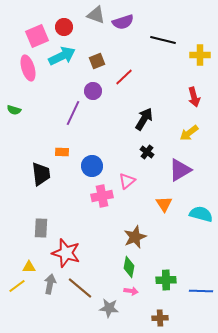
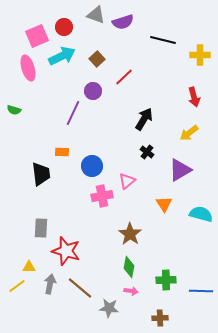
brown square: moved 2 px up; rotated 21 degrees counterclockwise
brown star: moved 5 px left, 3 px up; rotated 15 degrees counterclockwise
red star: moved 2 px up
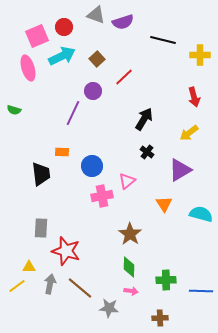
green diamond: rotated 10 degrees counterclockwise
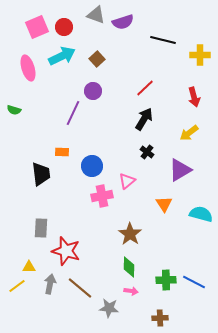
pink square: moved 9 px up
red line: moved 21 px right, 11 px down
blue line: moved 7 px left, 9 px up; rotated 25 degrees clockwise
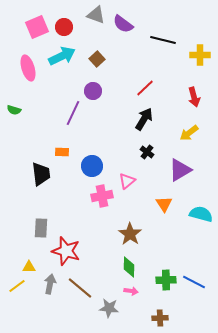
purple semicircle: moved 2 px down; rotated 55 degrees clockwise
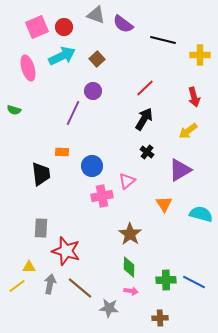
yellow arrow: moved 1 px left, 2 px up
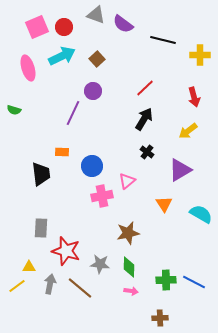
cyan semicircle: rotated 15 degrees clockwise
brown star: moved 2 px left, 1 px up; rotated 25 degrees clockwise
gray star: moved 9 px left, 44 px up
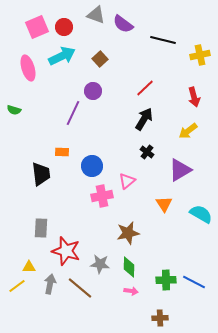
yellow cross: rotated 12 degrees counterclockwise
brown square: moved 3 px right
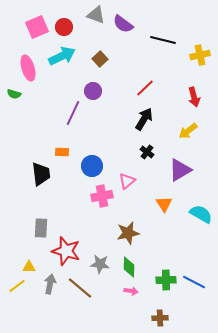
green semicircle: moved 16 px up
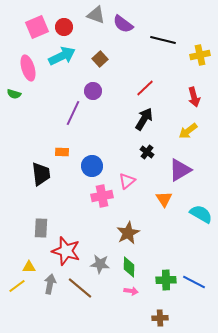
orange triangle: moved 5 px up
brown star: rotated 15 degrees counterclockwise
